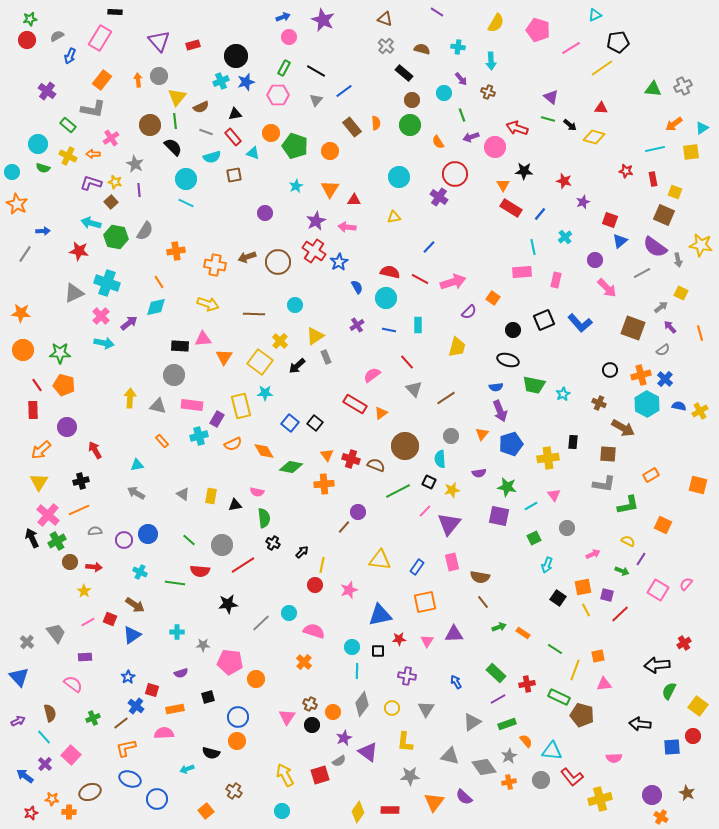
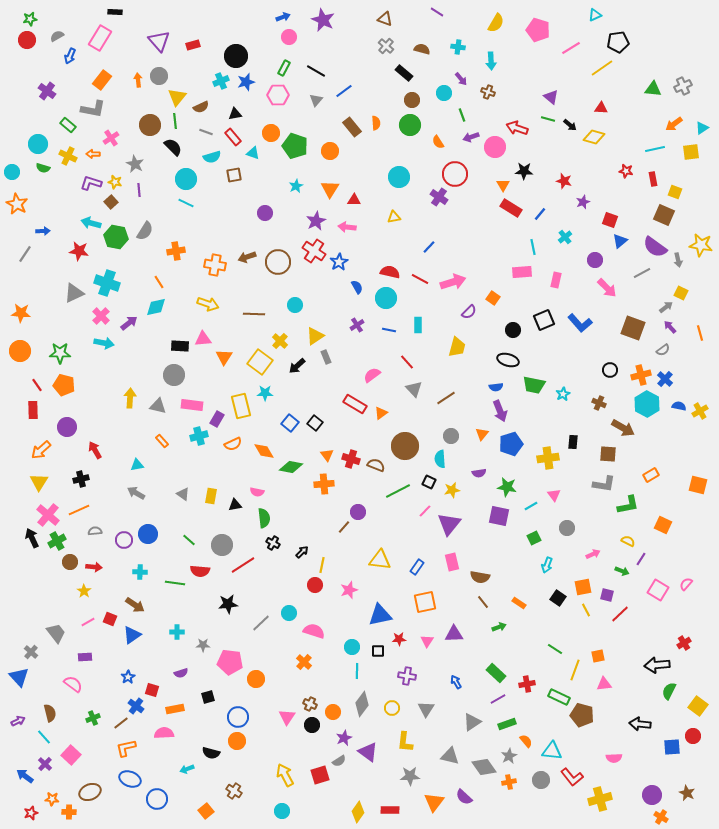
gray arrow at (661, 307): moved 5 px right
orange circle at (23, 350): moved 3 px left, 1 px down
black cross at (81, 481): moved 2 px up
cyan cross at (140, 572): rotated 24 degrees counterclockwise
orange rectangle at (523, 633): moved 4 px left, 30 px up
gray cross at (27, 642): moved 4 px right, 10 px down
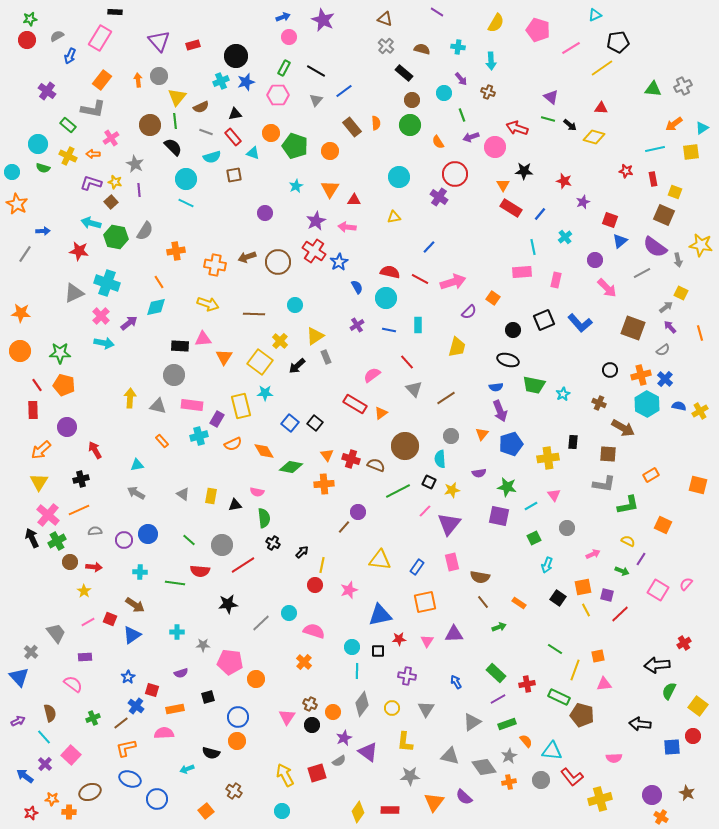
red square at (320, 775): moved 3 px left, 2 px up
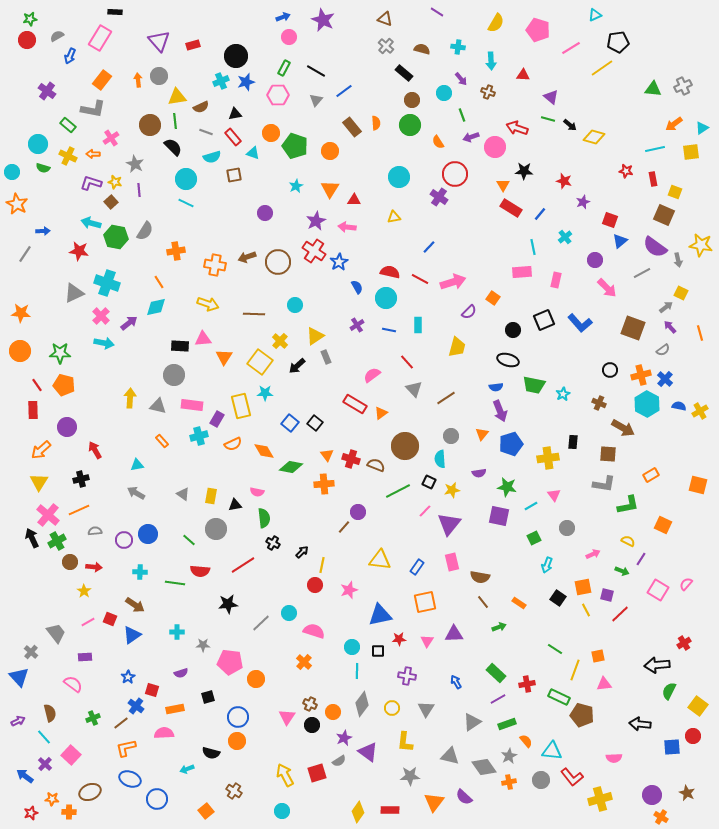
yellow triangle at (177, 97): rotated 42 degrees clockwise
red triangle at (601, 108): moved 78 px left, 33 px up
gray circle at (222, 545): moved 6 px left, 16 px up
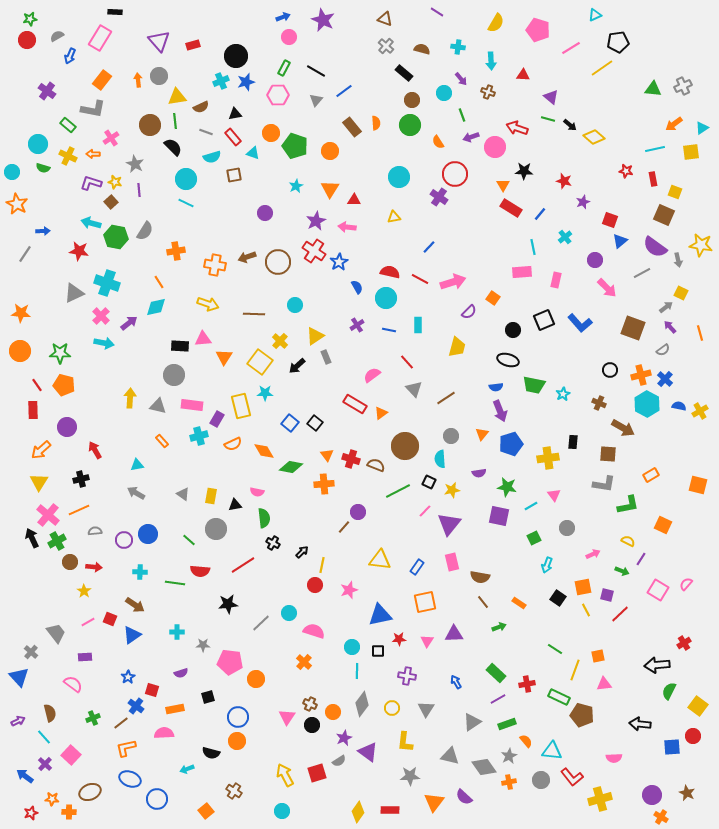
yellow diamond at (594, 137): rotated 25 degrees clockwise
